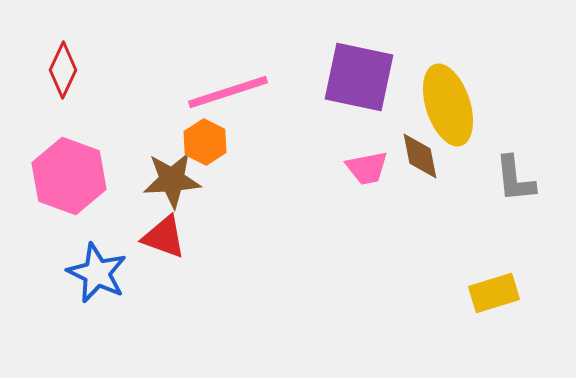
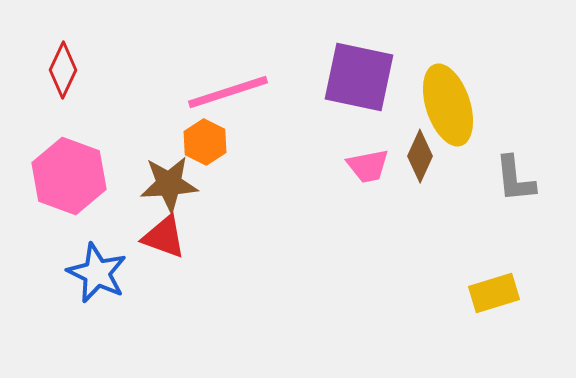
brown diamond: rotated 36 degrees clockwise
pink trapezoid: moved 1 px right, 2 px up
brown star: moved 3 px left, 4 px down
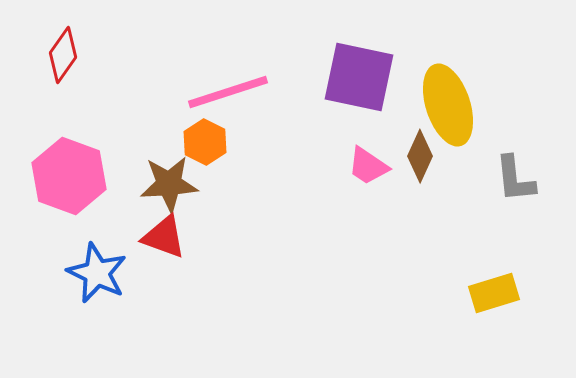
red diamond: moved 15 px up; rotated 10 degrees clockwise
pink trapezoid: rotated 45 degrees clockwise
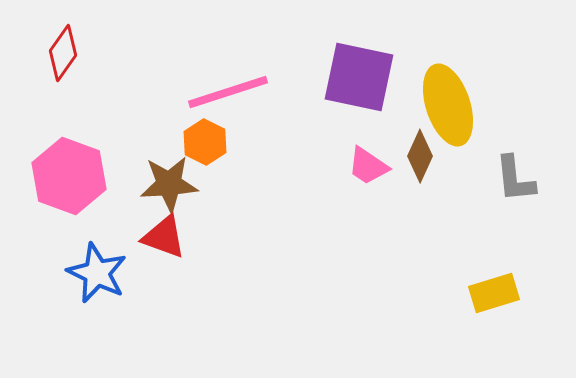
red diamond: moved 2 px up
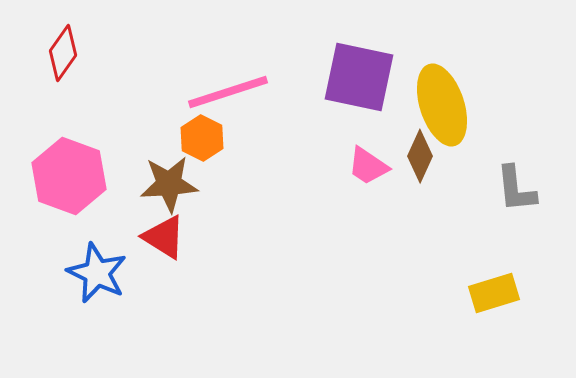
yellow ellipse: moved 6 px left
orange hexagon: moved 3 px left, 4 px up
gray L-shape: moved 1 px right, 10 px down
red triangle: rotated 12 degrees clockwise
